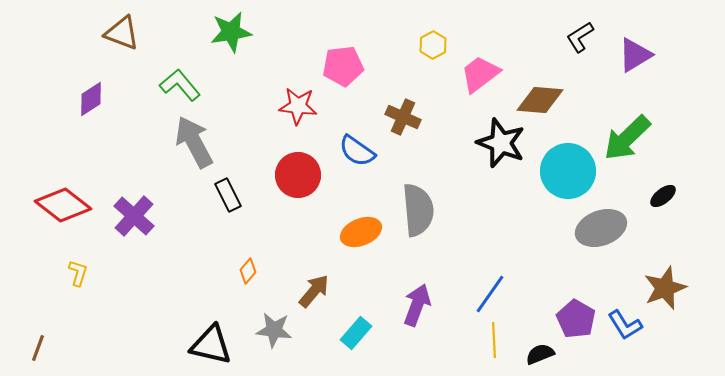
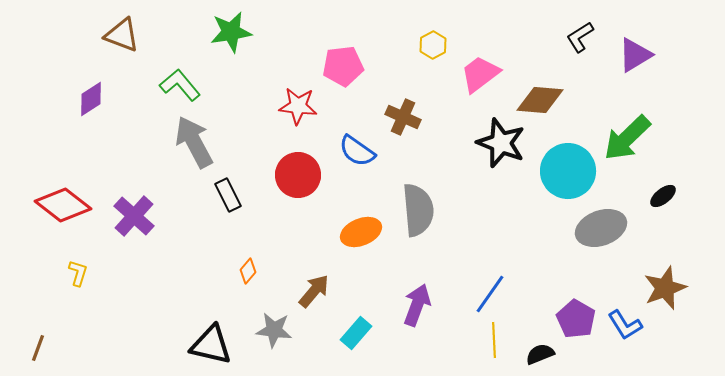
brown triangle: moved 2 px down
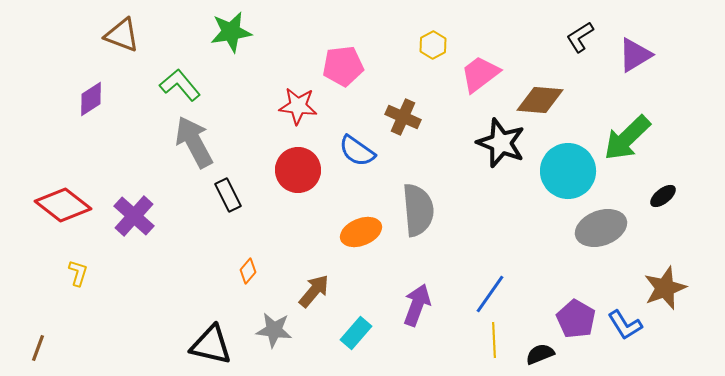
red circle: moved 5 px up
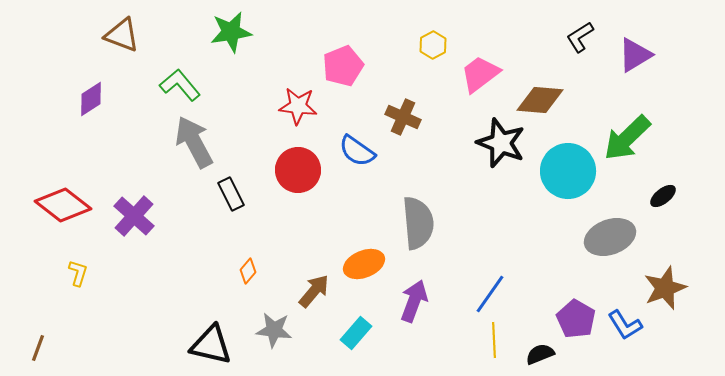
pink pentagon: rotated 15 degrees counterclockwise
black rectangle: moved 3 px right, 1 px up
gray semicircle: moved 13 px down
gray ellipse: moved 9 px right, 9 px down
orange ellipse: moved 3 px right, 32 px down
purple arrow: moved 3 px left, 4 px up
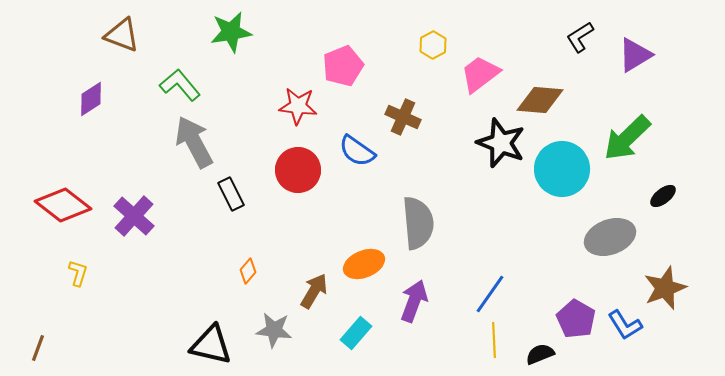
cyan circle: moved 6 px left, 2 px up
brown arrow: rotated 9 degrees counterclockwise
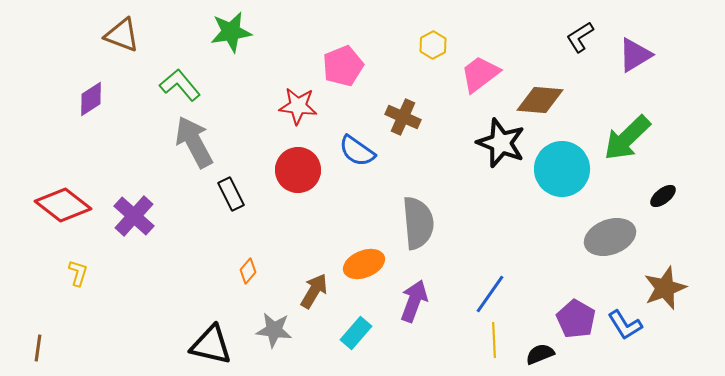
brown line: rotated 12 degrees counterclockwise
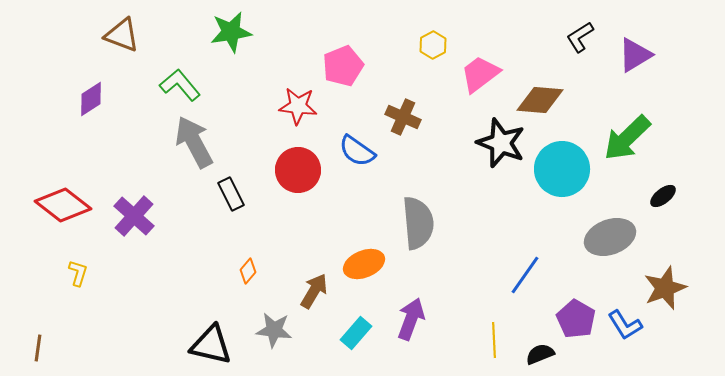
blue line: moved 35 px right, 19 px up
purple arrow: moved 3 px left, 18 px down
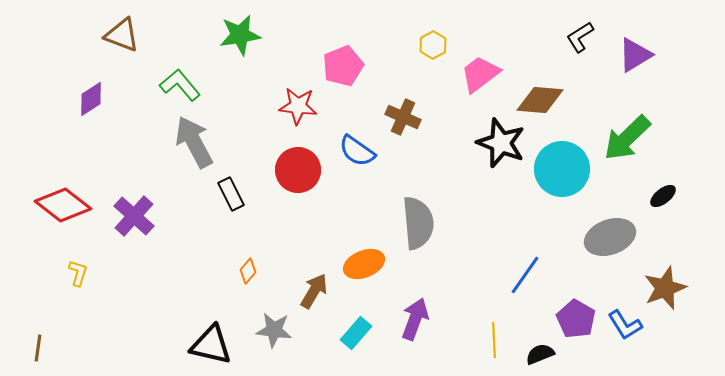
green star: moved 9 px right, 3 px down
purple arrow: moved 4 px right
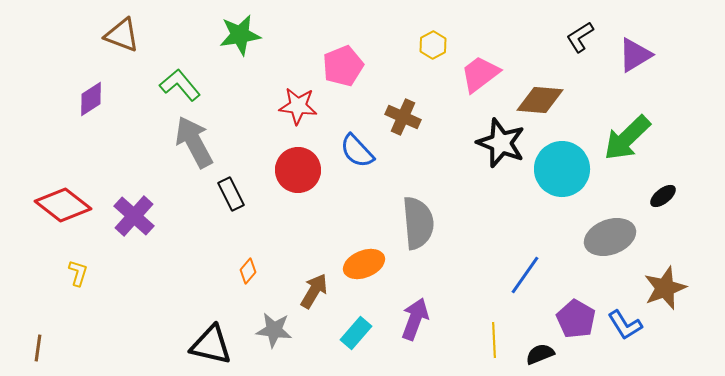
blue semicircle: rotated 12 degrees clockwise
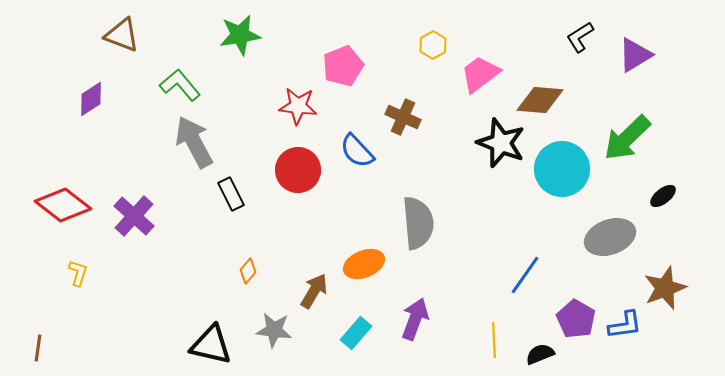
blue L-shape: rotated 66 degrees counterclockwise
